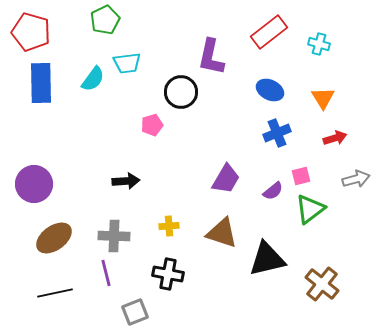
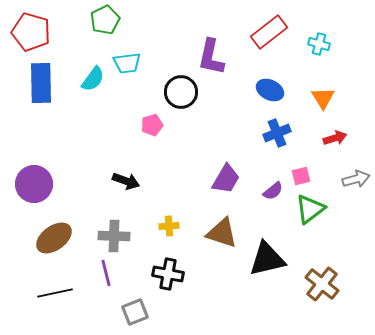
black arrow: rotated 24 degrees clockwise
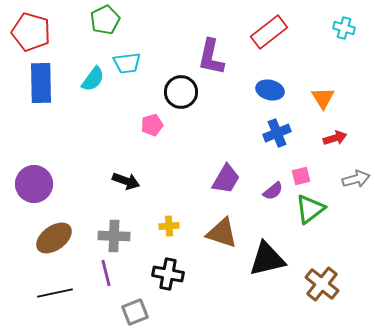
cyan cross: moved 25 px right, 16 px up
blue ellipse: rotated 12 degrees counterclockwise
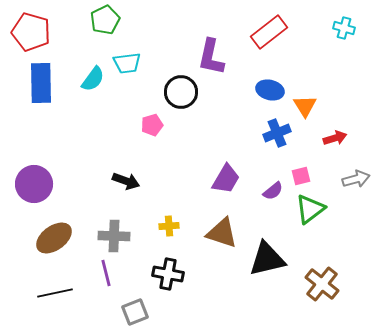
orange triangle: moved 18 px left, 8 px down
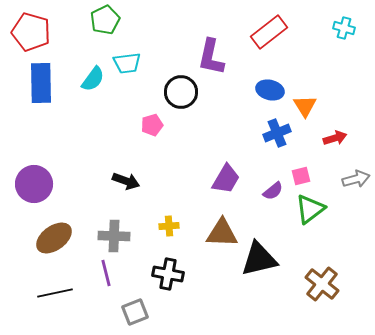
brown triangle: rotated 16 degrees counterclockwise
black triangle: moved 8 px left
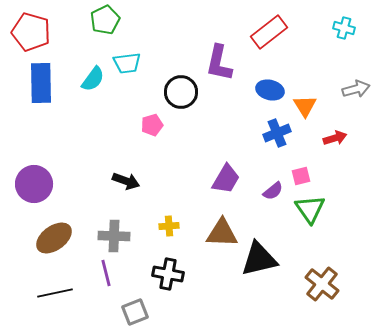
purple L-shape: moved 8 px right, 6 px down
gray arrow: moved 90 px up
green triangle: rotated 28 degrees counterclockwise
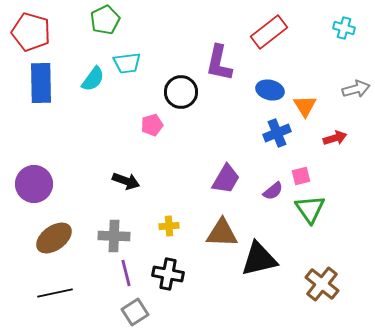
purple line: moved 20 px right
gray square: rotated 12 degrees counterclockwise
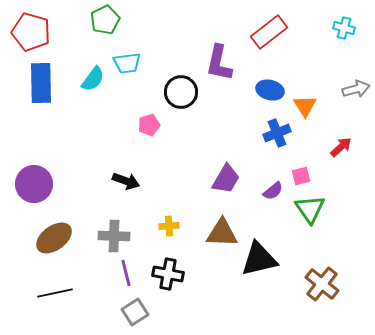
pink pentagon: moved 3 px left
red arrow: moved 6 px right, 9 px down; rotated 25 degrees counterclockwise
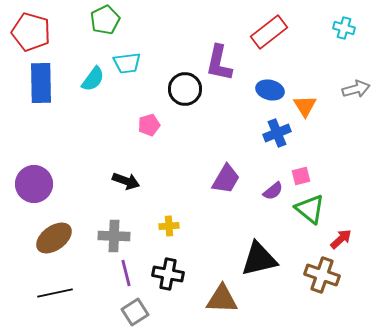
black circle: moved 4 px right, 3 px up
red arrow: moved 92 px down
green triangle: rotated 16 degrees counterclockwise
brown triangle: moved 66 px down
brown cross: moved 9 px up; rotated 20 degrees counterclockwise
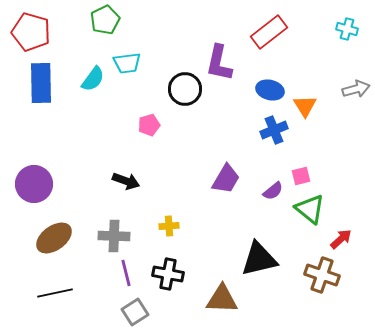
cyan cross: moved 3 px right, 1 px down
blue cross: moved 3 px left, 3 px up
